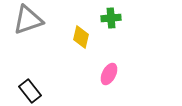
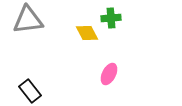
gray triangle: rotated 12 degrees clockwise
yellow diamond: moved 6 px right, 4 px up; rotated 40 degrees counterclockwise
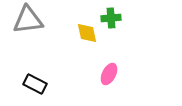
yellow diamond: rotated 15 degrees clockwise
black rectangle: moved 5 px right, 7 px up; rotated 25 degrees counterclockwise
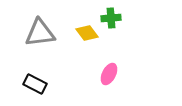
gray triangle: moved 12 px right, 13 px down
yellow diamond: rotated 25 degrees counterclockwise
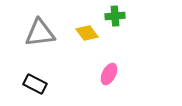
green cross: moved 4 px right, 2 px up
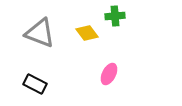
gray triangle: rotated 28 degrees clockwise
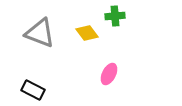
black rectangle: moved 2 px left, 6 px down
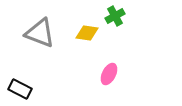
green cross: rotated 24 degrees counterclockwise
yellow diamond: rotated 45 degrees counterclockwise
black rectangle: moved 13 px left, 1 px up
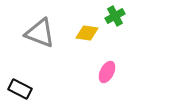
pink ellipse: moved 2 px left, 2 px up
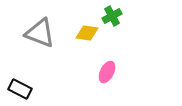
green cross: moved 3 px left
